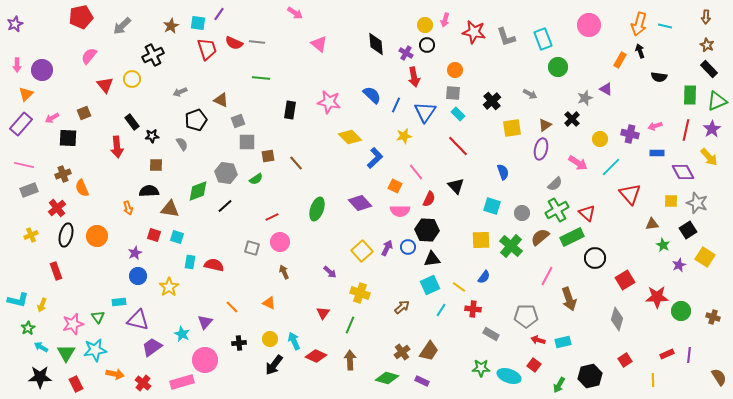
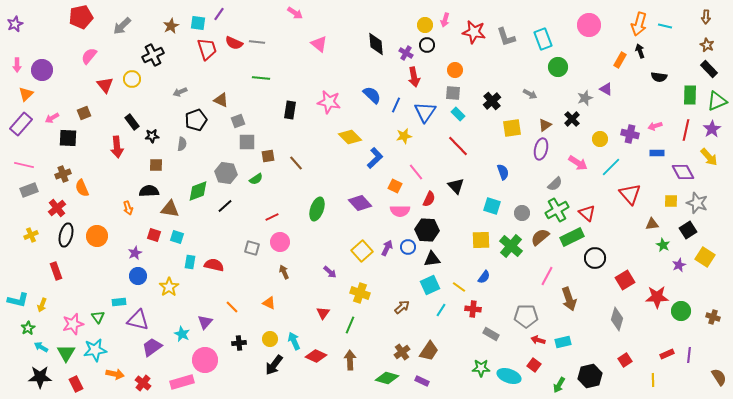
gray semicircle at (182, 144): rotated 40 degrees clockwise
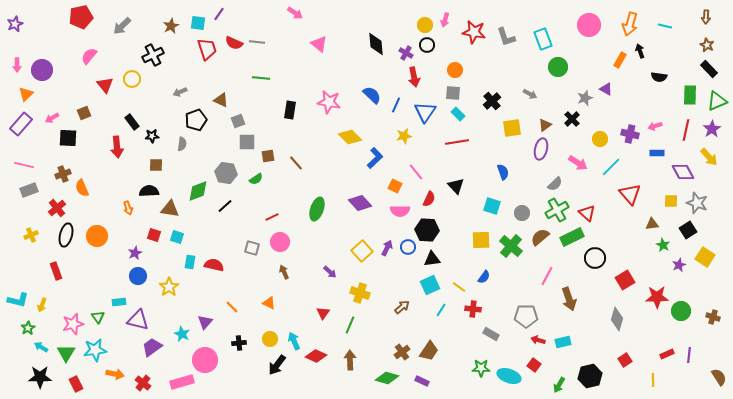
orange arrow at (639, 24): moved 9 px left
red line at (458, 146): moved 1 px left, 4 px up; rotated 55 degrees counterclockwise
black arrow at (274, 365): moved 3 px right
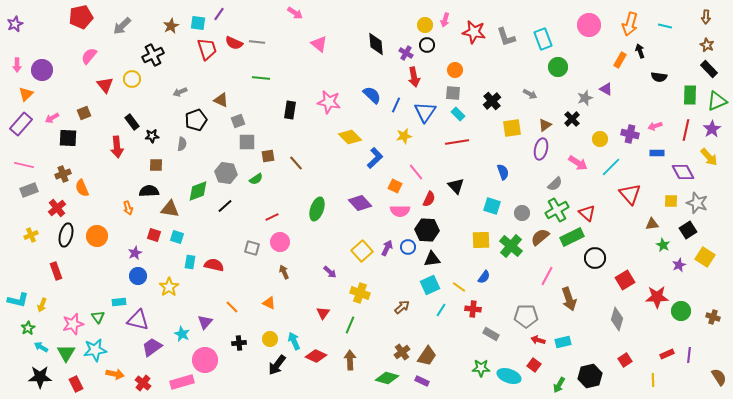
brown trapezoid at (429, 351): moved 2 px left, 5 px down
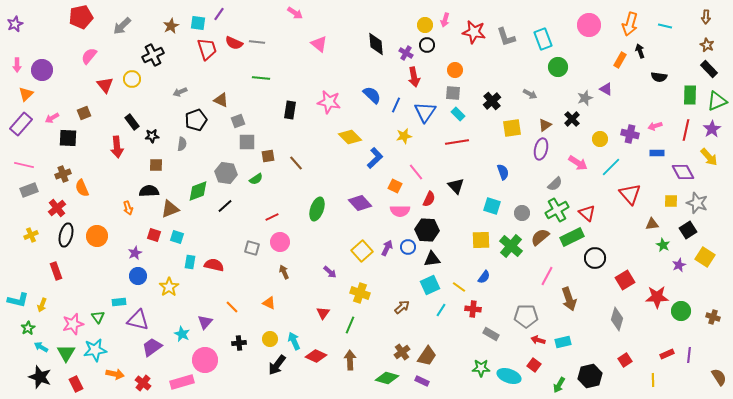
brown triangle at (170, 209): rotated 30 degrees counterclockwise
black star at (40, 377): rotated 20 degrees clockwise
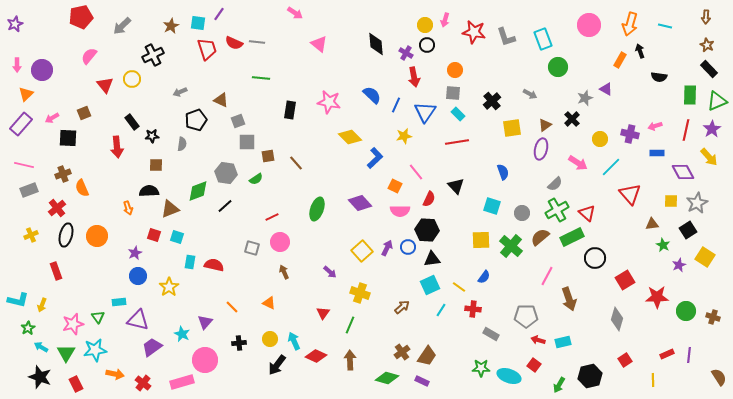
gray star at (697, 203): rotated 25 degrees clockwise
green circle at (681, 311): moved 5 px right
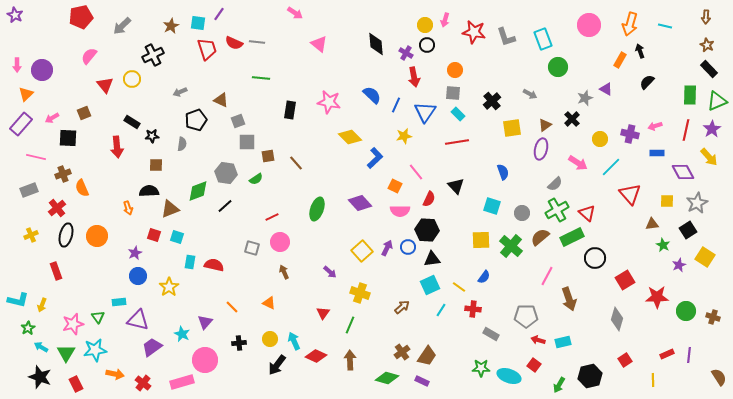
purple star at (15, 24): moved 9 px up; rotated 21 degrees counterclockwise
black semicircle at (659, 77): moved 12 px left, 5 px down; rotated 126 degrees clockwise
black rectangle at (132, 122): rotated 21 degrees counterclockwise
pink line at (24, 165): moved 12 px right, 8 px up
yellow square at (671, 201): moved 4 px left
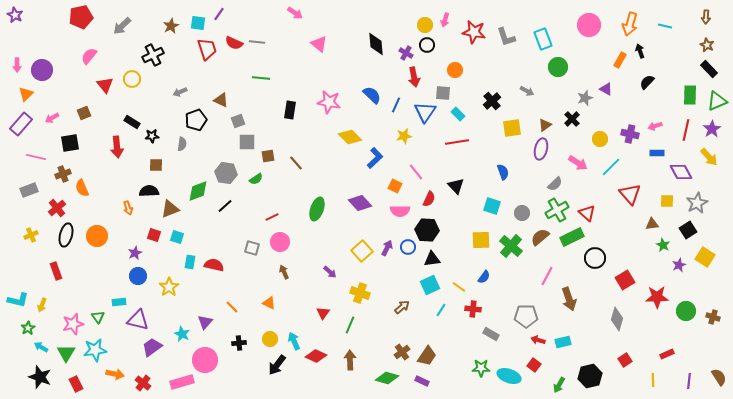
gray square at (453, 93): moved 10 px left
gray arrow at (530, 94): moved 3 px left, 3 px up
black square at (68, 138): moved 2 px right, 5 px down; rotated 12 degrees counterclockwise
purple diamond at (683, 172): moved 2 px left
purple line at (689, 355): moved 26 px down
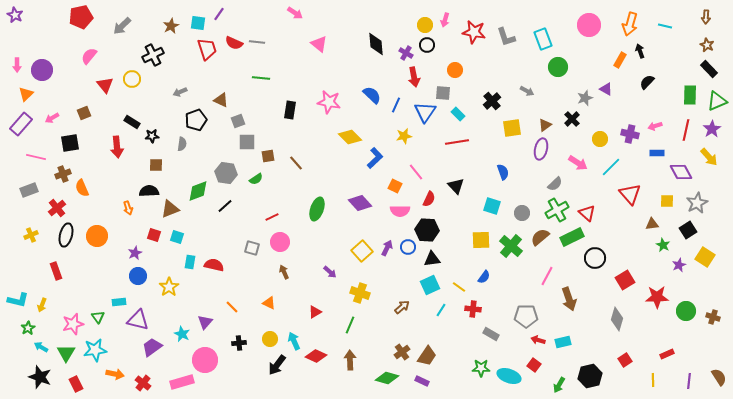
red triangle at (323, 313): moved 8 px left, 1 px up; rotated 24 degrees clockwise
